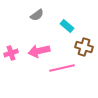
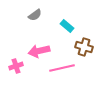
gray semicircle: moved 2 px left
pink cross: moved 5 px right, 13 px down
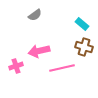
cyan rectangle: moved 15 px right, 2 px up
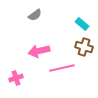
pink cross: moved 12 px down
